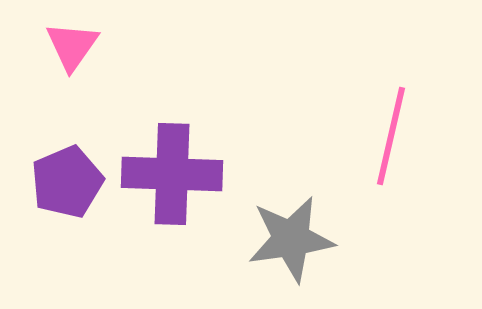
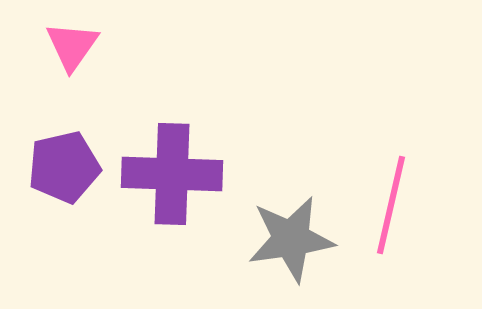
pink line: moved 69 px down
purple pentagon: moved 3 px left, 15 px up; rotated 10 degrees clockwise
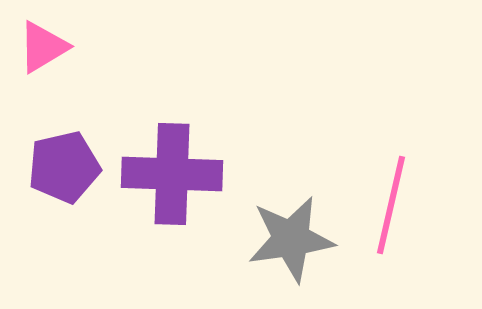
pink triangle: moved 29 px left, 1 px down; rotated 24 degrees clockwise
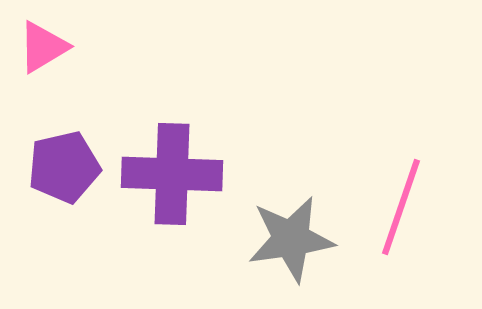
pink line: moved 10 px right, 2 px down; rotated 6 degrees clockwise
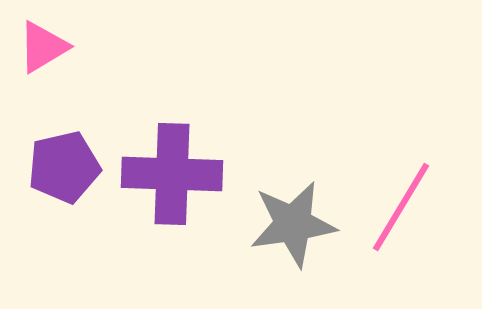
pink line: rotated 12 degrees clockwise
gray star: moved 2 px right, 15 px up
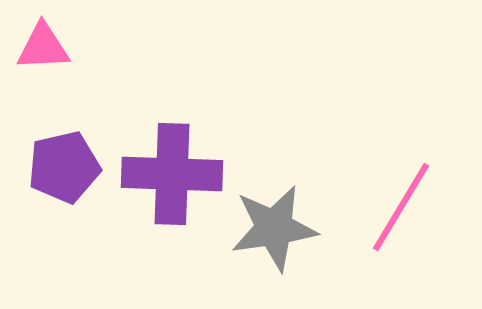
pink triangle: rotated 28 degrees clockwise
gray star: moved 19 px left, 4 px down
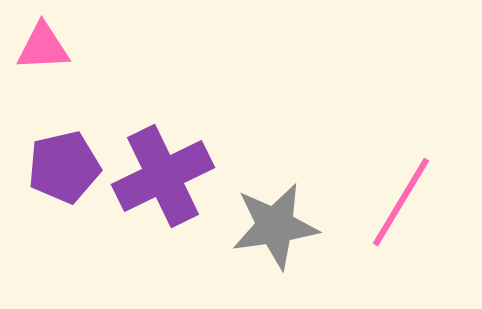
purple cross: moved 9 px left, 2 px down; rotated 28 degrees counterclockwise
pink line: moved 5 px up
gray star: moved 1 px right, 2 px up
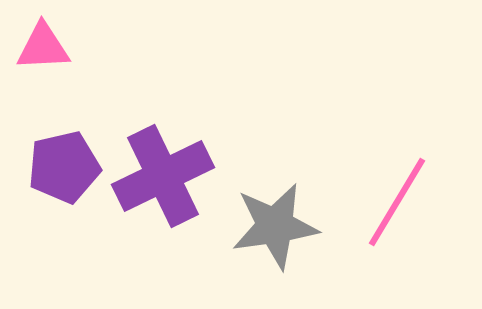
pink line: moved 4 px left
